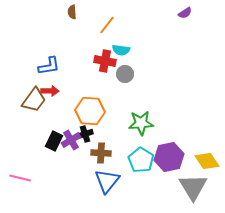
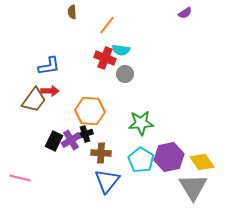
red cross: moved 3 px up; rotated 10 degrees clockwise
yellow diamond: moved 5 px left, 1 px down
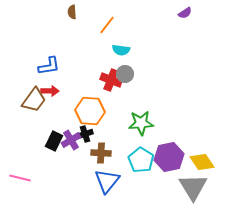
red cross: moved 6 px right, 22 px down
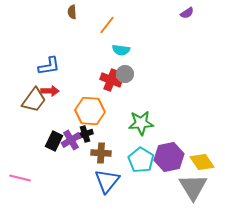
purple semicircle: moved 2 px right
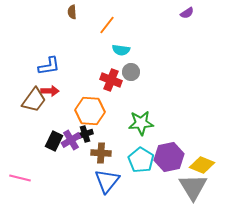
gray circle: moved 6 px right, 2 px up
yellow diamond: moved 3 px down; rotated 35 degrees counterclockwise
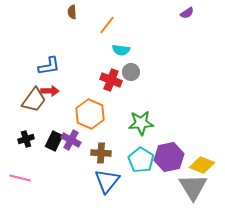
orange hexagon: moved 3 px down; rotated 20 degrees clockwise
black cross: moved 59 px left, 5 px down
purple cross: rotated 30 degrees counterclockwise
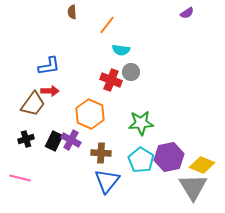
brown trapezoid: moved 1 px left, 4 px down
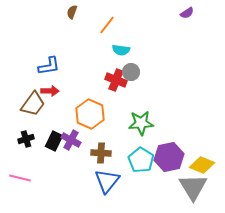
brown semicircle: rotated 24 degrees clockwise
red cross: moved 5 px right
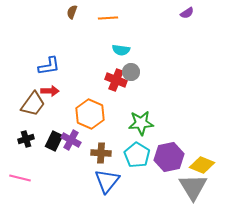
orange line: moved 1 px right, 7 px up; rotated 48 degrees clockwise
cyan pentagon: moved 4 px left, 5 px up
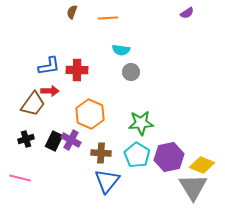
red cross: moved 39 px left, 10 px up; rotated 20 degrees counterclockwise
